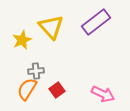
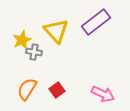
yellow triangle: moved 5 px right, 4 px down
gray cross: moved 2 px left, 19 px up; rotated 14 degrees clockwise
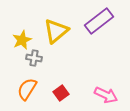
purple rectangle: moved 3 px right, 1 px up
yellow triangle: rotated 32 degrees clockwise
gray cross: moved 6 px down
red square: moved 4 px right, 3 px down
pink arrow: moved 3 px right, 1 px down
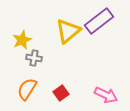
yellow triangle: moved 12 px right
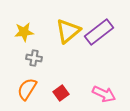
purple rectangle: moved 11 px down
yellow star: moved 2 px right, 8 px up; rotated 18 degrees clockwise
pink arrow: moved 2 px left, 1 px up
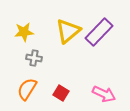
purple rectangle: rotated 8 degrees counterclockwise
red square: rotated 21 degrees counterclockwise
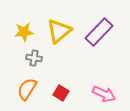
yellow triangle: moved 9 px left
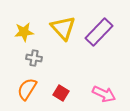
yellow triangle: moved 4 px right, 3 px up; rotated 32 degrees counterclockwise
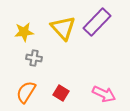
purple rectangle: moved 2 px left, 10 px up
orange semicircle: moved 1 px left, 3 px down
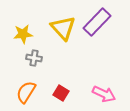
yellow star: moved 1 px left, 2 px down
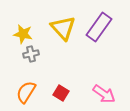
purple rectangle: moved 2 px right, 5 px down; rotated 8 degrees counterclockwise
yellow star: rotated 18 degrees clockwise
gray cross: moved 3 px left, 4 px up; rotated 21 degrees counterclockwise
pink arrow: rotated 10 degrees clockwise
